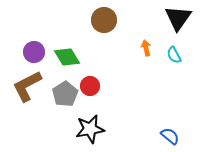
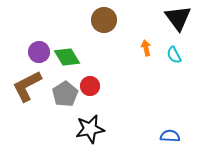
black triangle: rotated 12 degrees counterclockwise
purple circle: moved 5 px right
blue semicircle: rotated 36 degrees counterclockwise
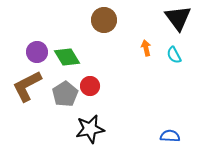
purple circle: moved 2 px left
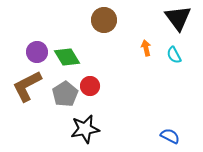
black star: moved 5 px left
blue semicircle: rotated 24 degrees clockwise
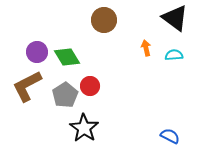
black triangle: moved 3 px left; rotated 16 degrees counterclockwise
cyan semicircle: rotated 114 degrees clockwise
gray pentagon: moved 1 px down
black star: moved 1 px left, 1 px up; rotated 28 degrees counterclockwise
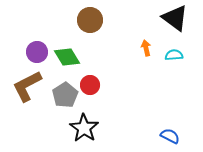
brown circle: moved 14 px left
red circle: moved 1 px up
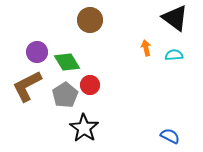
green diamond: moved 5 px down
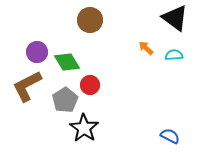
orange arrow: rotated 35 degrees counterclockwise
gray pentagon: moved 5 px down
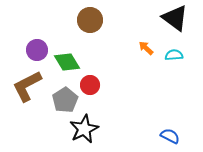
purple circle: moved 2 px up
black star: moved 1 px down; rotated 12 degrees clockwise
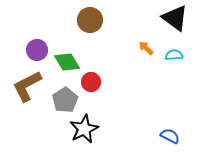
red circle: moved 1 px right, 3 px up
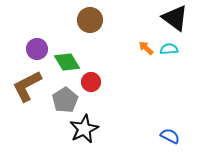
purple circle: moved 1 px up
cyan semicircle: moved 5 px left, 6 px up
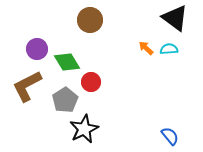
blue semicircle: rotated 24 degrees clockwise
